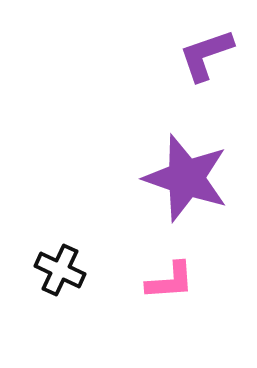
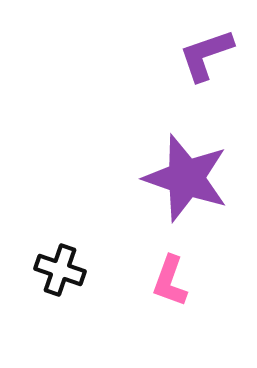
black cross: rotated 6 degrees counterclockwise
pink L-shape: rotated 114 degrees clockwise
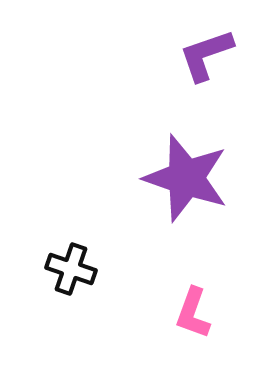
black cross: moved 11 px right, 1 px up
pink L-shape: moved 23 px right, 32 px down
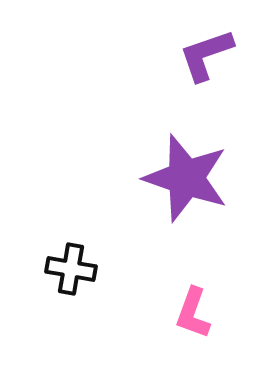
black cross: rotated 9 degrees counterclockwise
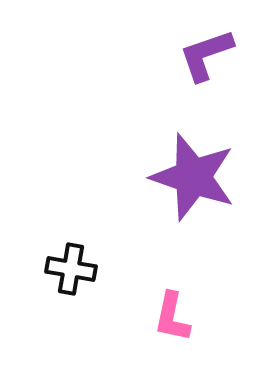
purple star: moved 7 px right, 1 px up
pink L-shape: moved 21 px left, 4 px down; rotated 8 degrees counterclockwise
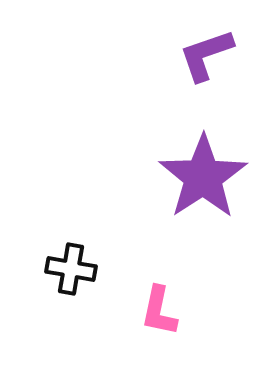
purple star: moved 10 px right; rotated 20 degrees clockwise
pink L-shape: moved 13 px left, 6 px up
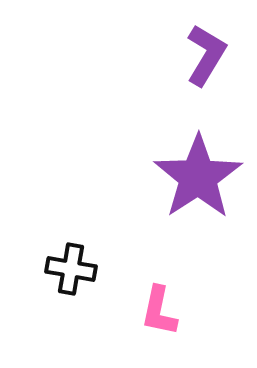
purple L-shape: rotated 140 degrees clockwise
purple star: moved 5 px left
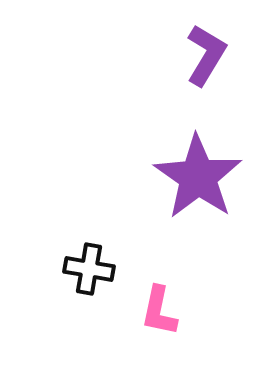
purple star: rotated 4 degrees counterclockwise
black cross: moved 18 px right
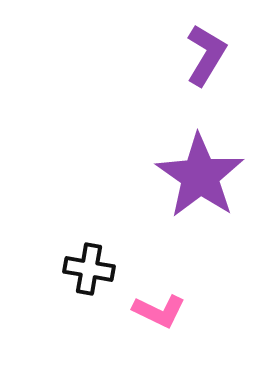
purple star: moved 2 px right, 1 px up
pink L-shape: rotated 76 degrees counterclockwise
